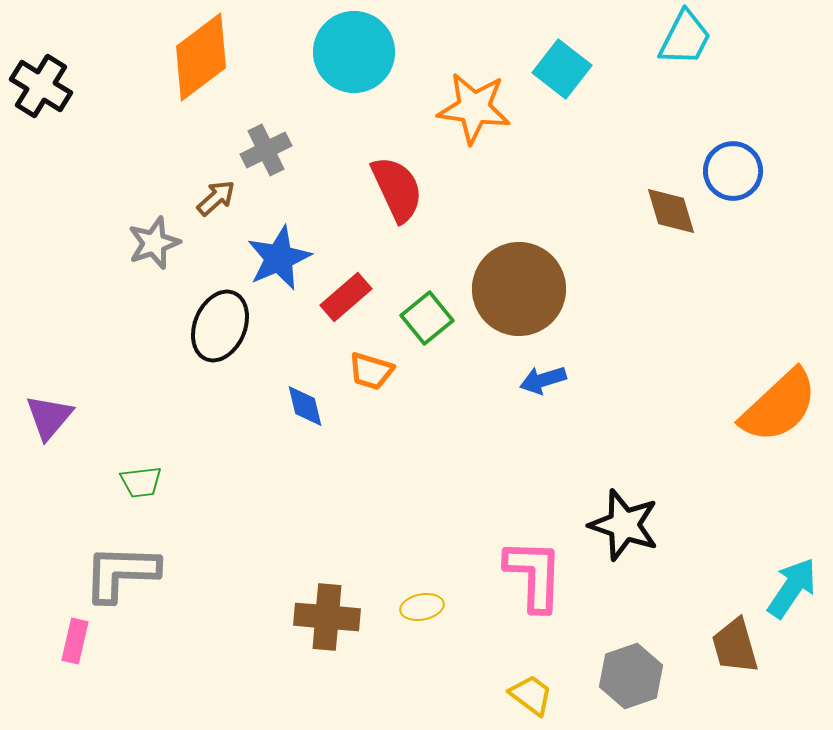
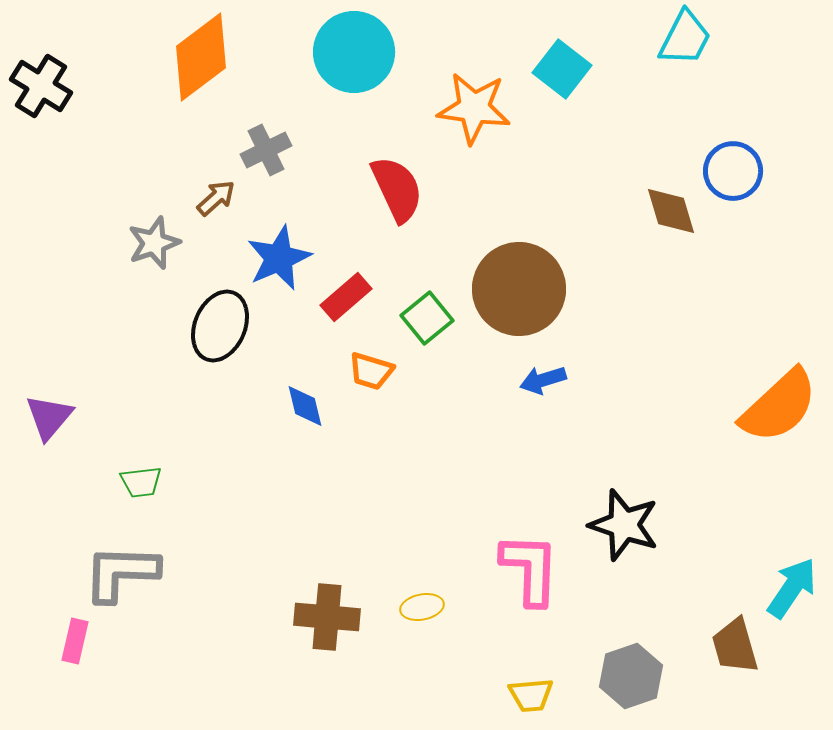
pink L-shape: moved 4 px left, 6 px up
yellow trapezoid: rotated 138 degrees clockwise
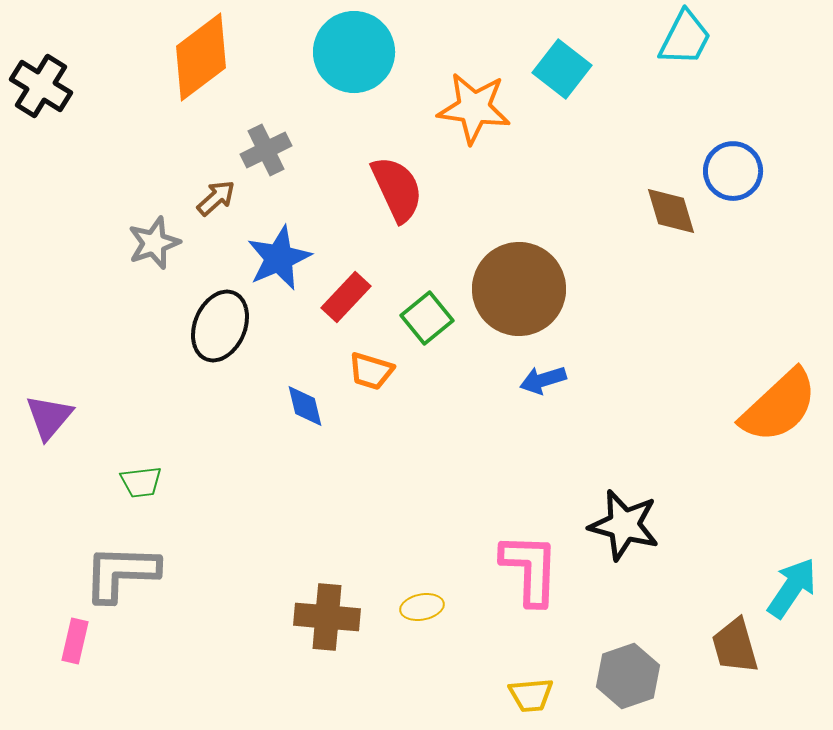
red rectangle: rotated 6 degrees counterclockwise
black star: rotated 4 degrees counterclockwise
gray hexagon: moved 3 px left
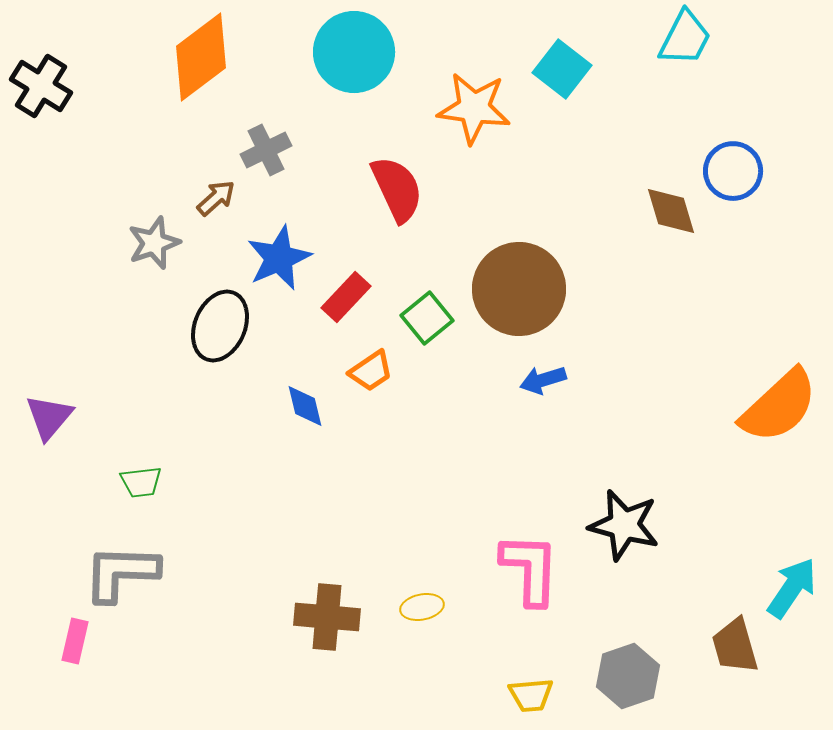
orange trapezoid: rotated 51 degrees counterclockwise
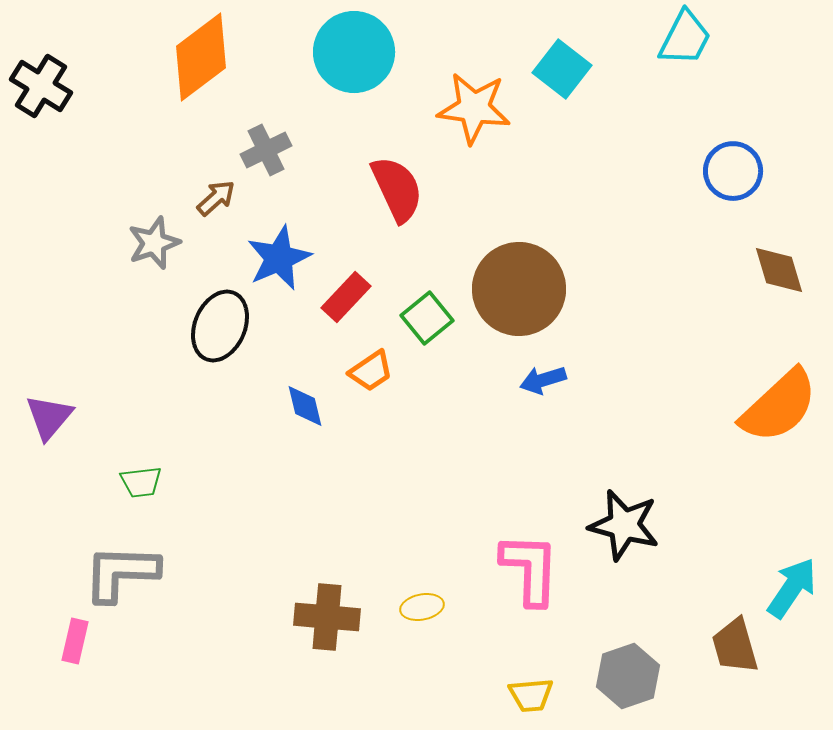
brown diamond: moved 108 px right, 59 px down
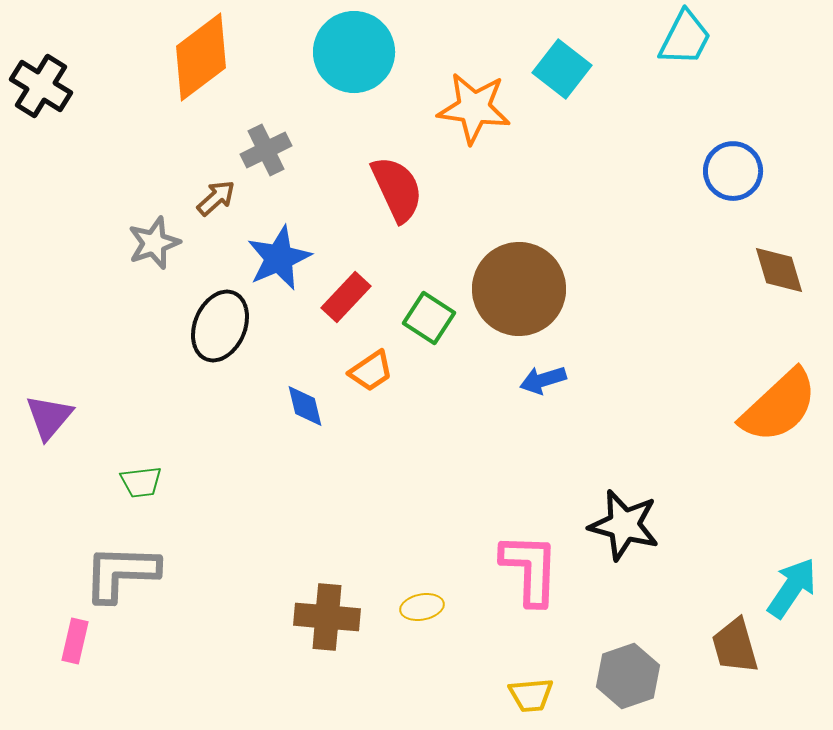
green square: moved 2 px right; rotated 18 degrees counterclockwise
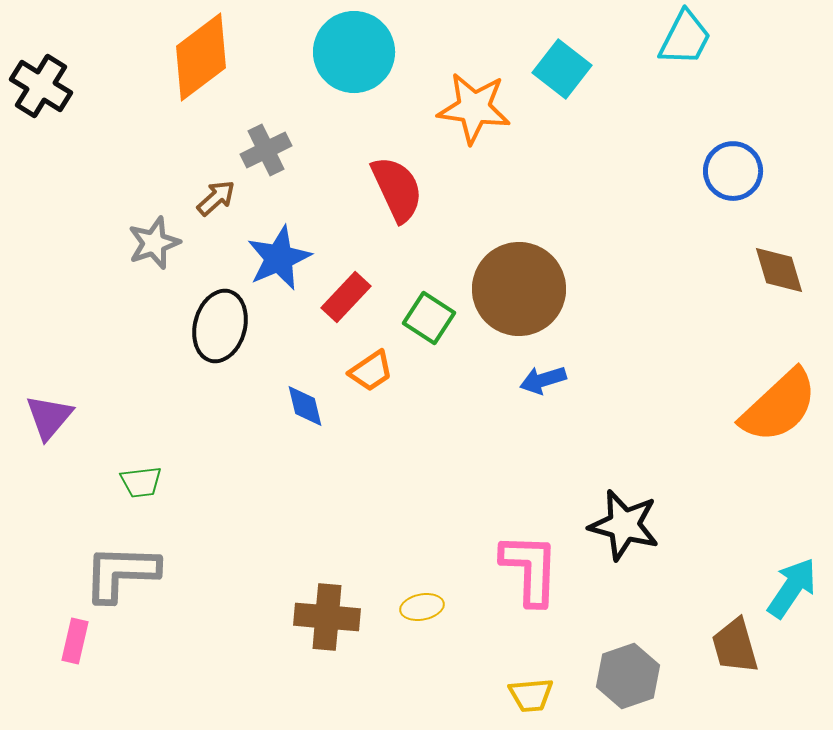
black ellipse: rotated 8 degrees counterclockwise
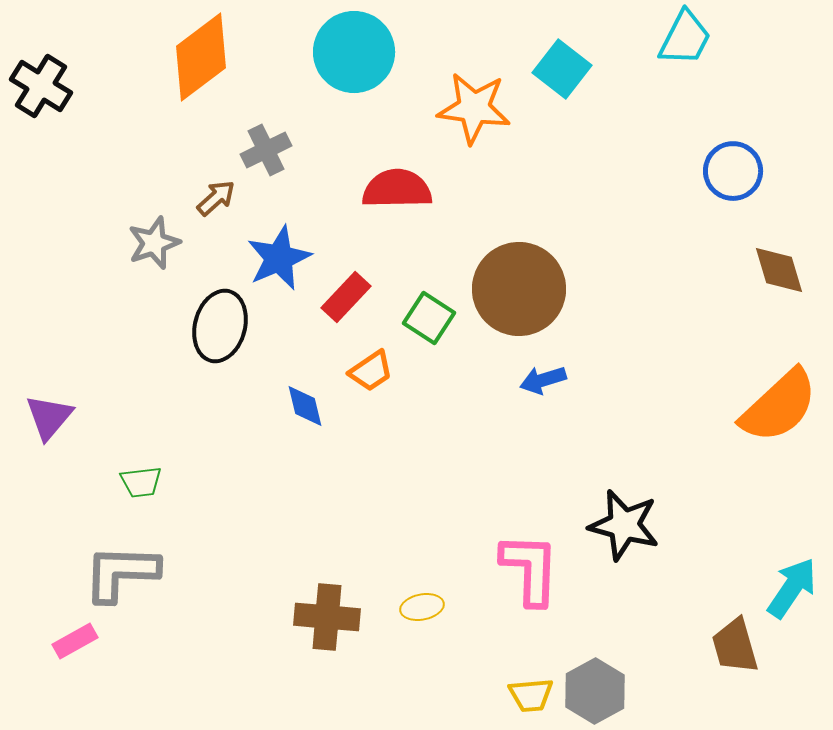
red semicircle: rotated 66 degrees counterclockwise
pink rectangle: rotated 48 degrees clockwise
gray hexagon: moved 33 px left, 15 px down; rotated 10 degrees counterclockwise
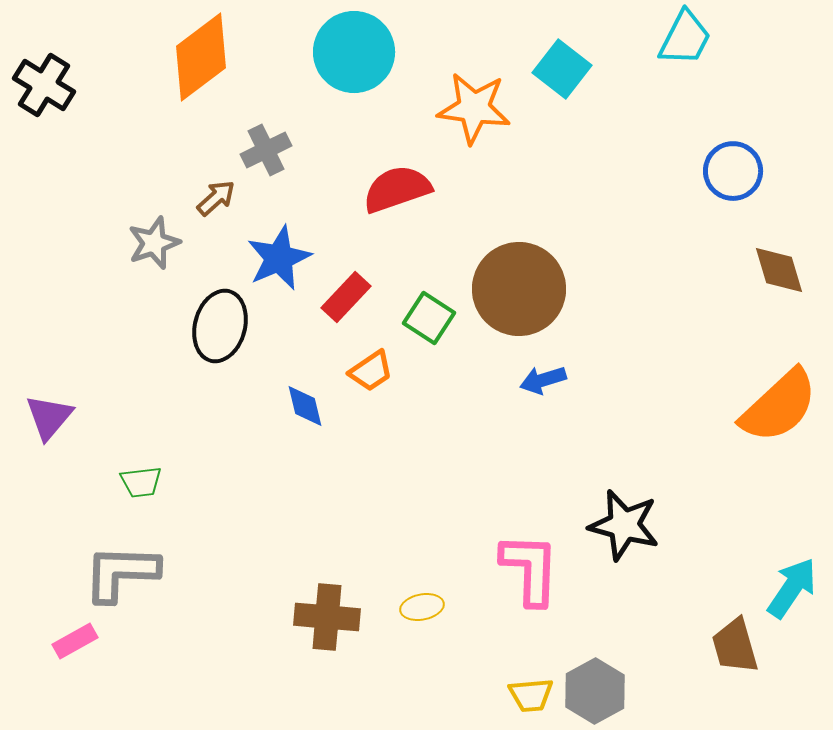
black cross: moved 3 px right, 1 px up
red semicircle: rotated 18 degrees counterclockwise
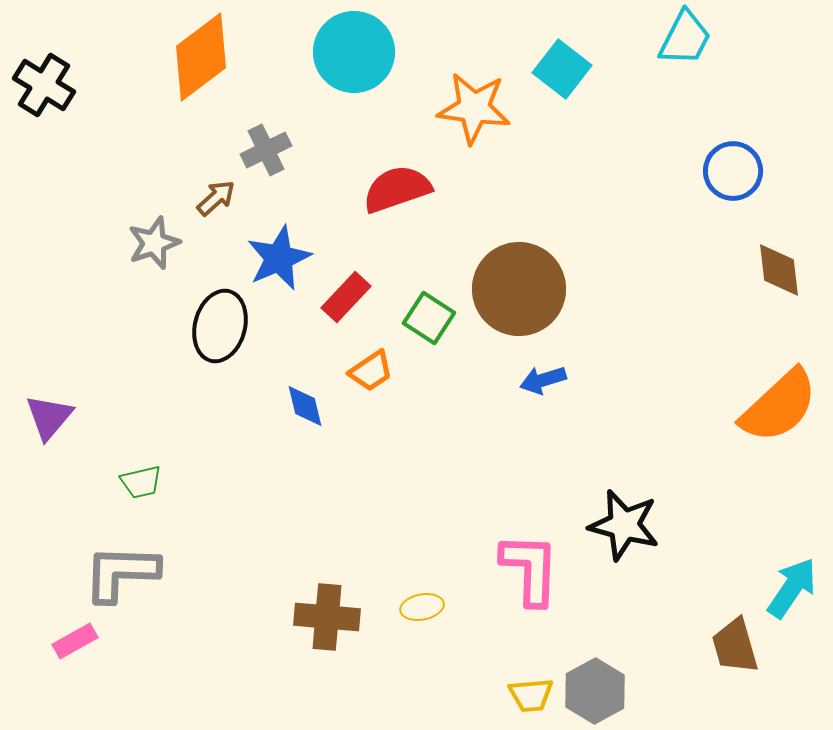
brown diamond: rotated 10 degrees clockwise
green trapezoid: rotated 6 degrees counterclockwise
